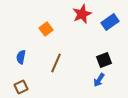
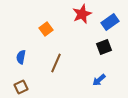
black square: moved 13 px up
blue arrow: rotated 16 degrees clockwise
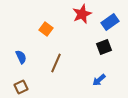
orange square: rotated 16 degrees counterclockwise
blue semicircle: rotated 144 degrees clockwise
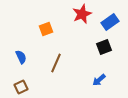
orange square: rotated 32 degrees clockwise
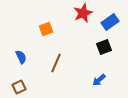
red star: moved 1 px right, 1 px up
brown square: moved 2 px left
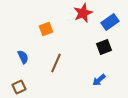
blue semicircle: moved 2 px right
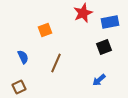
blue rectangle: rotated 24 degrees clockwise
orange square: moved 1 px left, 1 px down
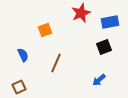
red star: moved 2 px left
blue semicircle: moved 2 px up
